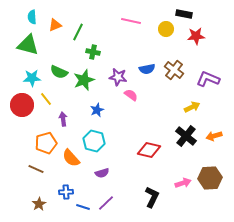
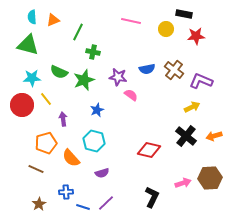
orange triangle: moved 2 px left, 5 px up
purple L-shape: moved 7 px left, 2 px down
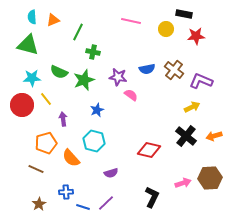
purple semicircle: moved 9 px right
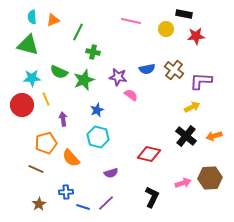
purple L-shape: rotated 20 degrees counterclockwise
yellow line: rotated 16 degrees clockwise
cyan hexagon: moved 4 px right, 4 px up
red diamond: moved 4 px down
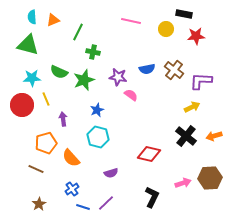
blue cross: moved 6 px right, 3 px up; rotated 32 degrees counterclockwise
